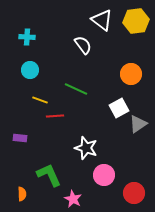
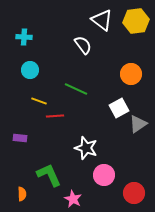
cyan cross: moved 3 px left
yellow line: moved 1 px left, 1 px down
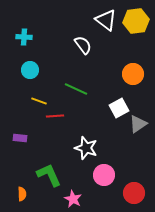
white triangle: moved 4 px right
orange circle: moved 2 px right
